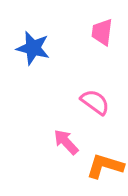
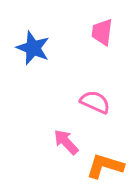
blue star: rotated 8 degrees clockwise
pink semicircle: rotated 12 degrees counterclockwise
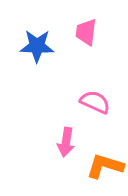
pink trapezoid: moved 16 px left
blue star: moved 4 px right, 2 px up; rotated 20 degrees counterclockwise
pink arrow: rotated 128 degrees counterclockwise
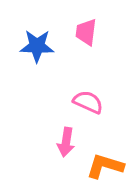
pink semicircle: moved 7 px left
